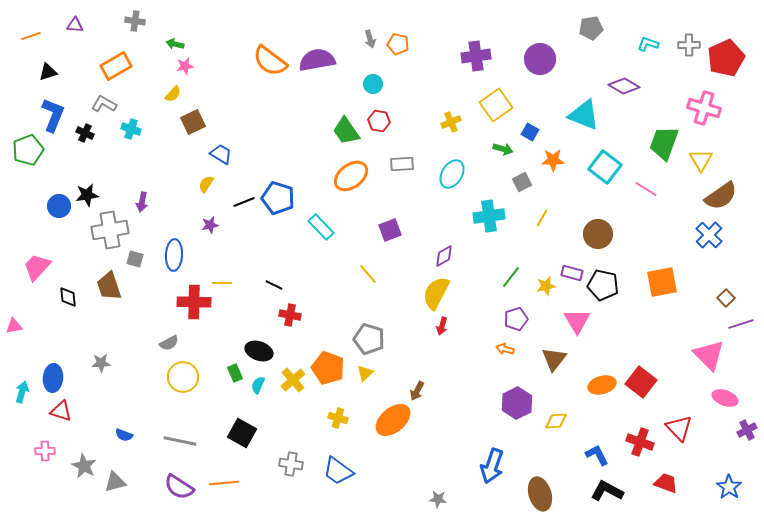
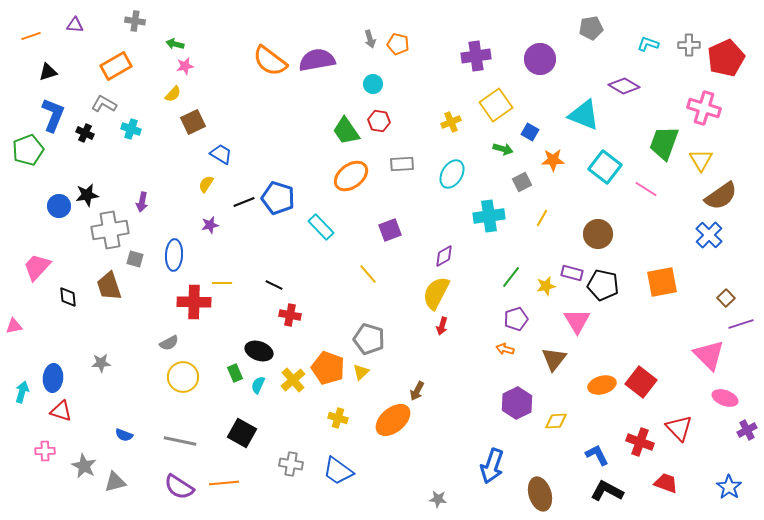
yellow triangle at (365, 373): moved 4 px left, 1 px up
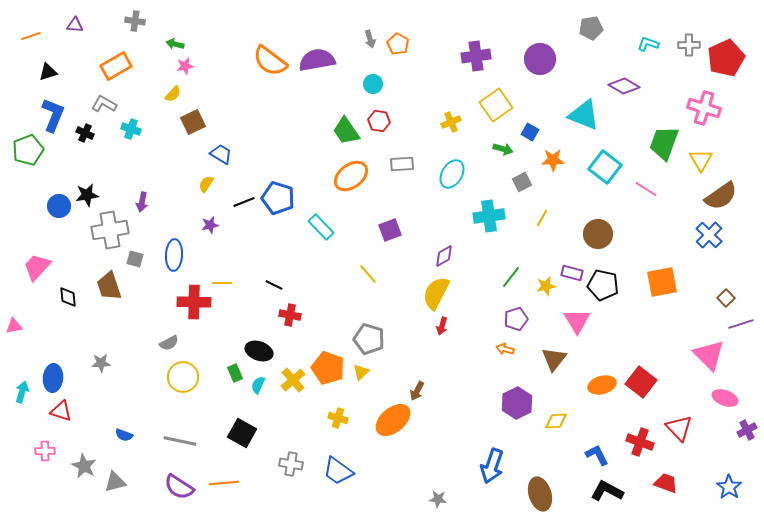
orange pentagon at (398, 44): rotated 15 degrees clockwise
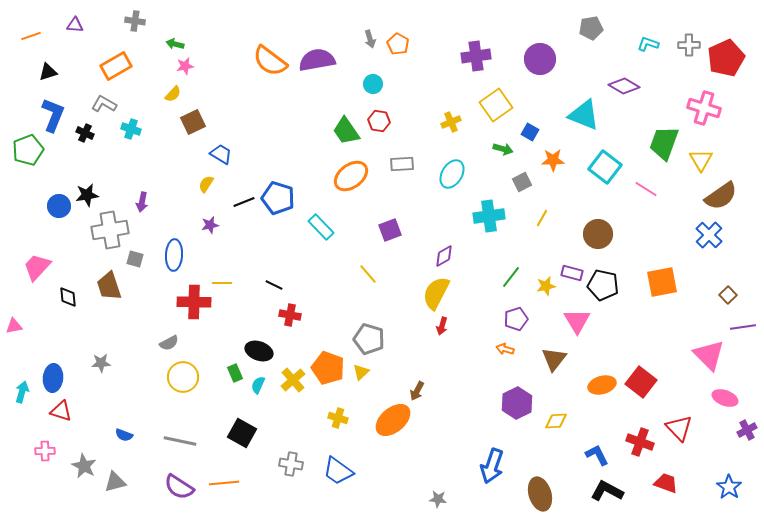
brown square at (726, 298): moved 2 px right, 3 px up
purple line at (741, 324): moved 2 px right, 3 px down; rotated 10 degrees clockwise
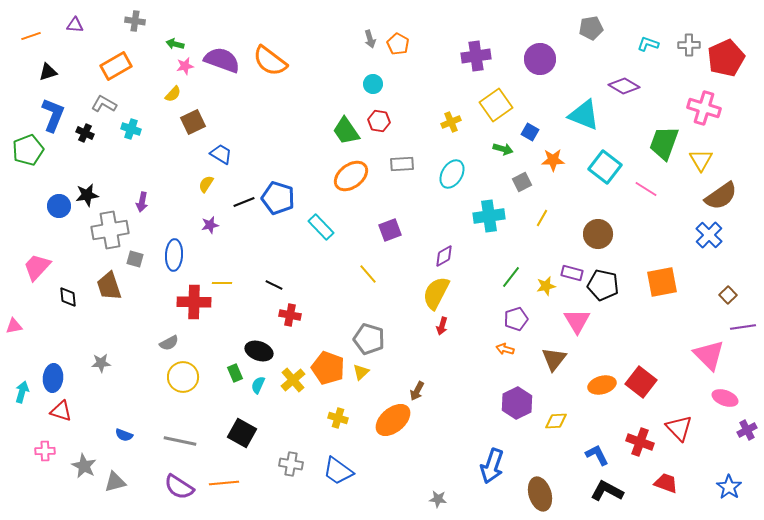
purple semicircle at (317, 60): moved 95 px left; rotated 30 degrees clockwise
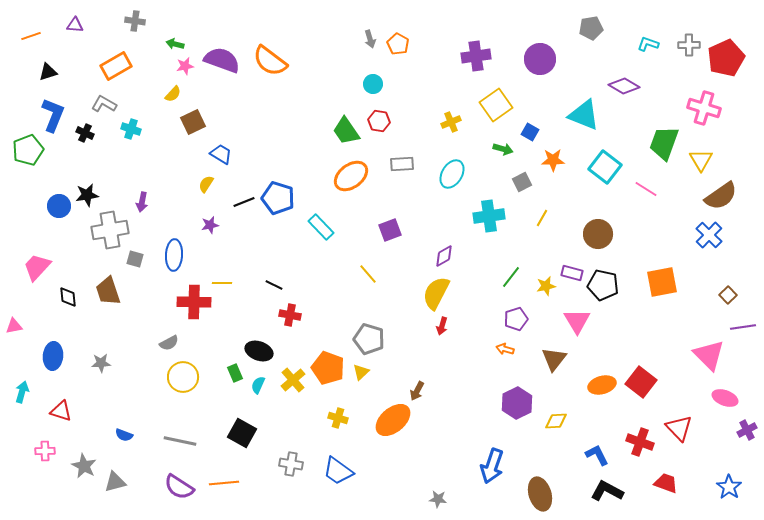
brown trapezoid at (109, 286): moved 1 px left, 5 px down
blue ellipse at (53, 378): moved 22 px up
